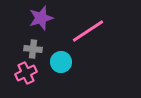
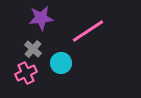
purple star: rotated 10 degrees clockwise
gray cross: rotated 36 degrees clockwise
cyan circle: moved 1 px down
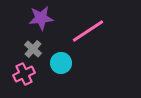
pink cross: moved 2 px left, 1 px down
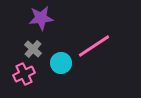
pink line: moved 6 px right, 15 px down
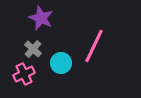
purple star: rotated 30 degrees clockwise
pink line: rotated 32 degrees counterclockwise
